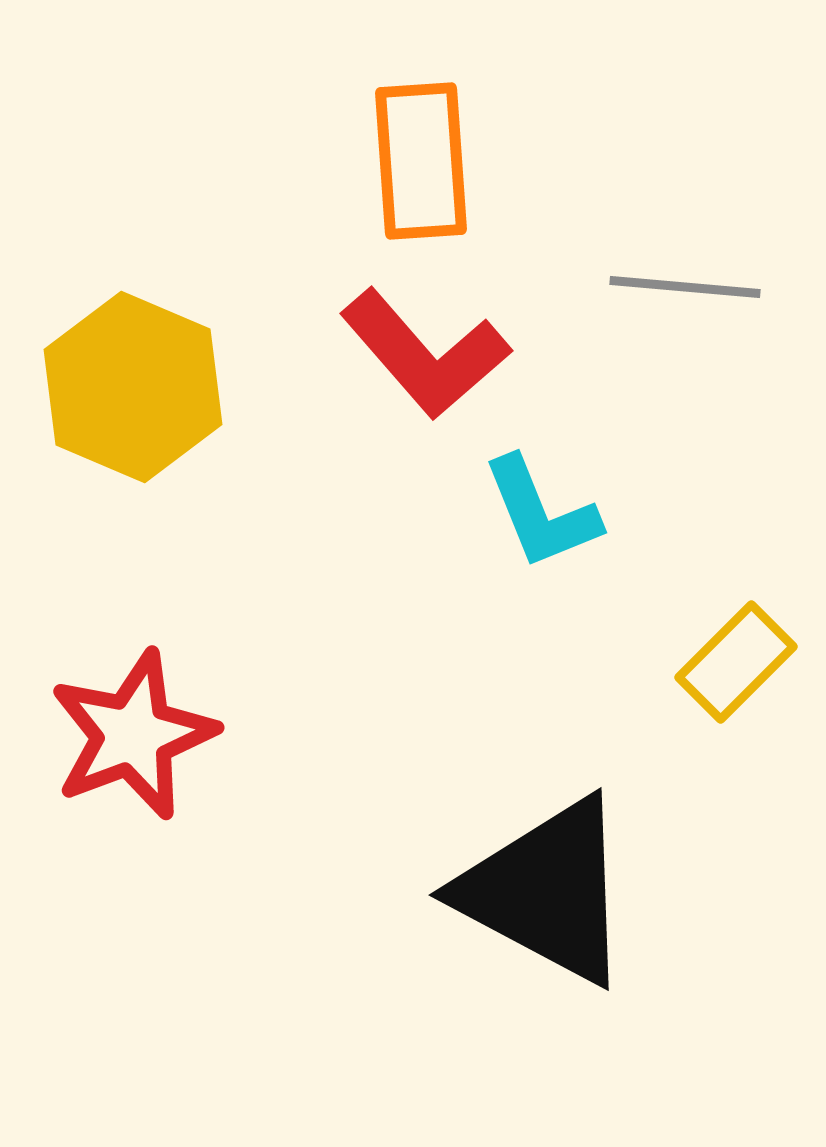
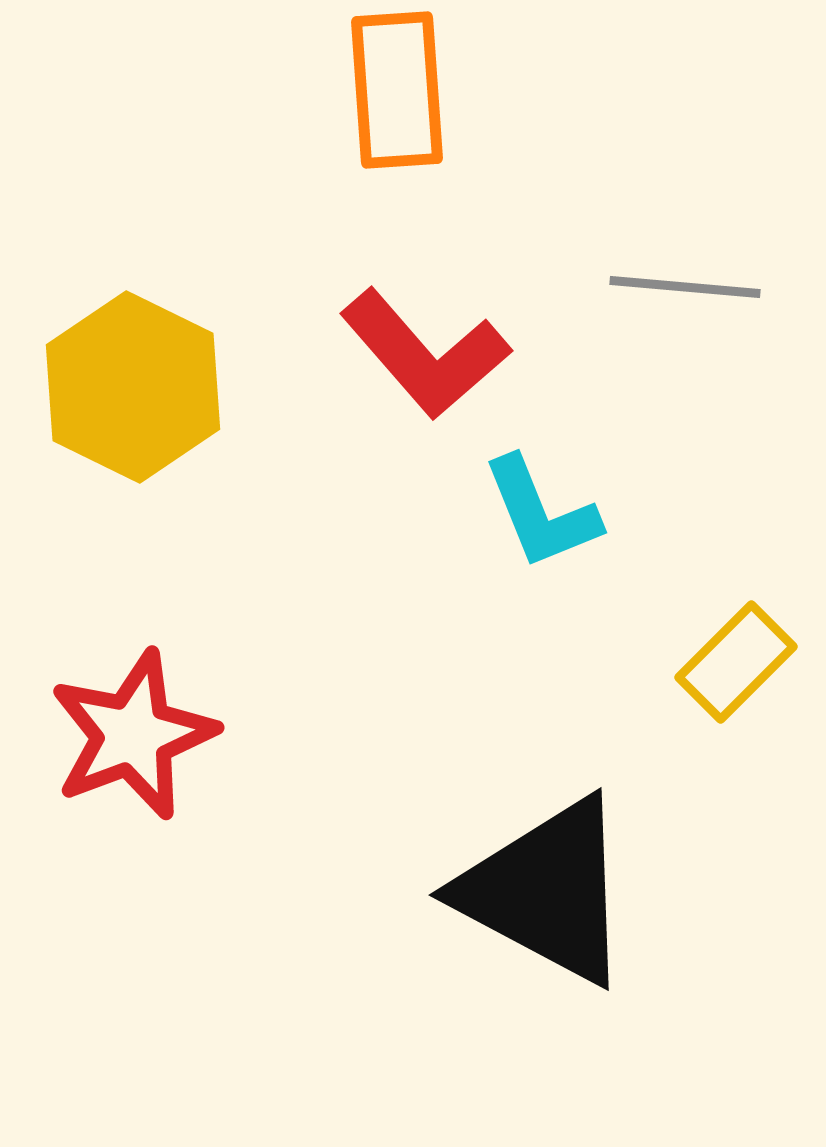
orange rectangle: moved 24 px left, 71 px up
yellow hexagon: rotated 3 degrees clockwise
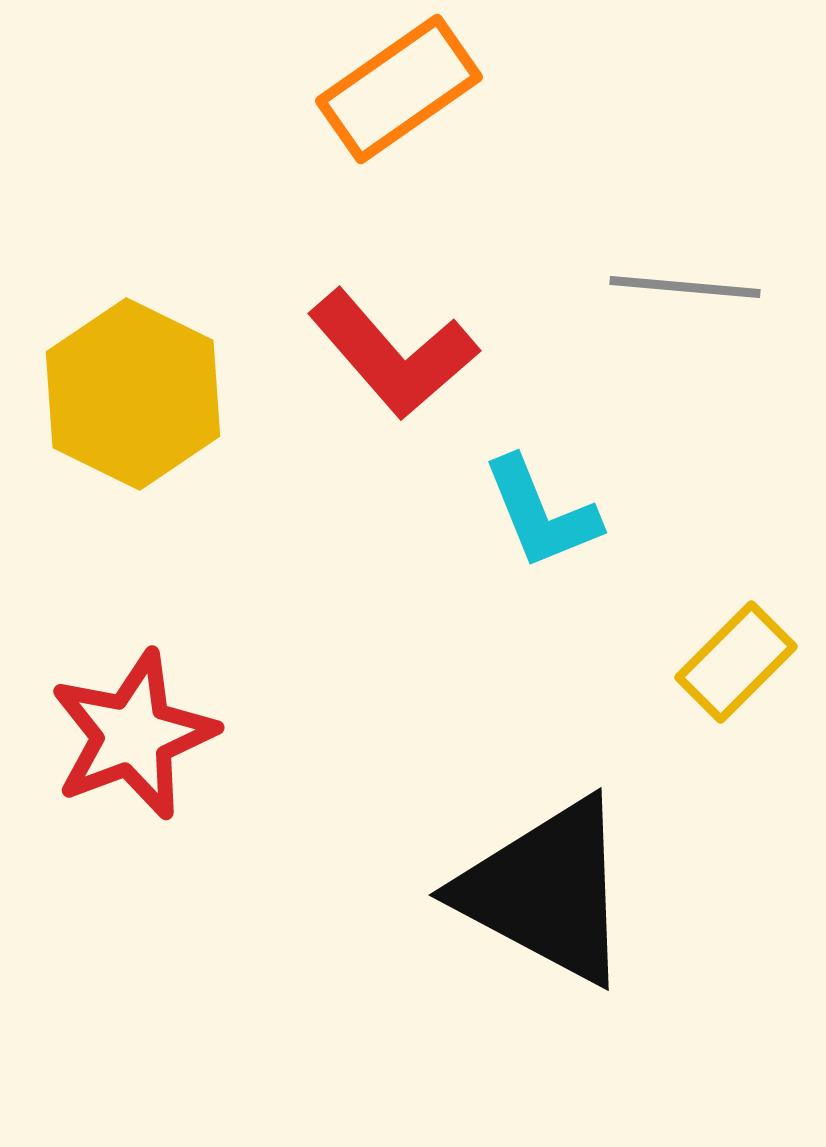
orange rectangle: moved 2 px right, 1 px up; rotated 59 degrees clockwise
red L-shape: moved 32 px left
yellow hexagon: moved 7 px down
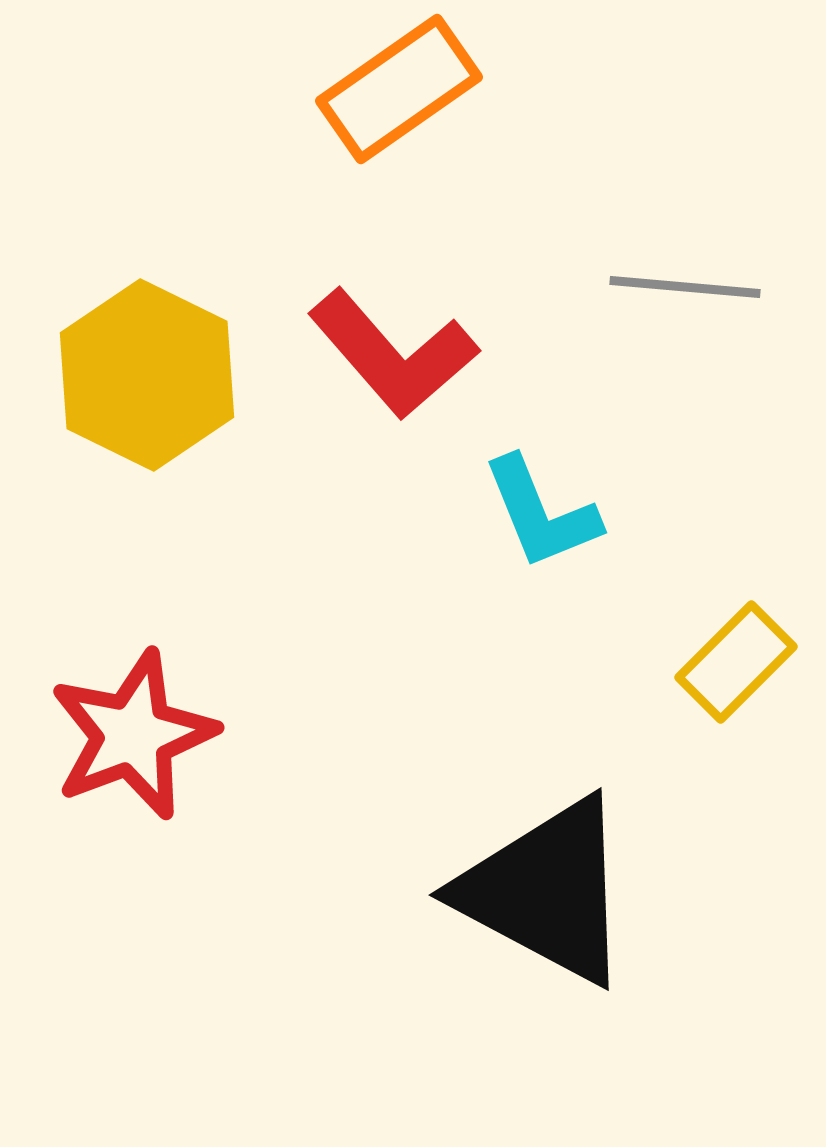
yellow hexagon: moved 14 px right, 19 px up
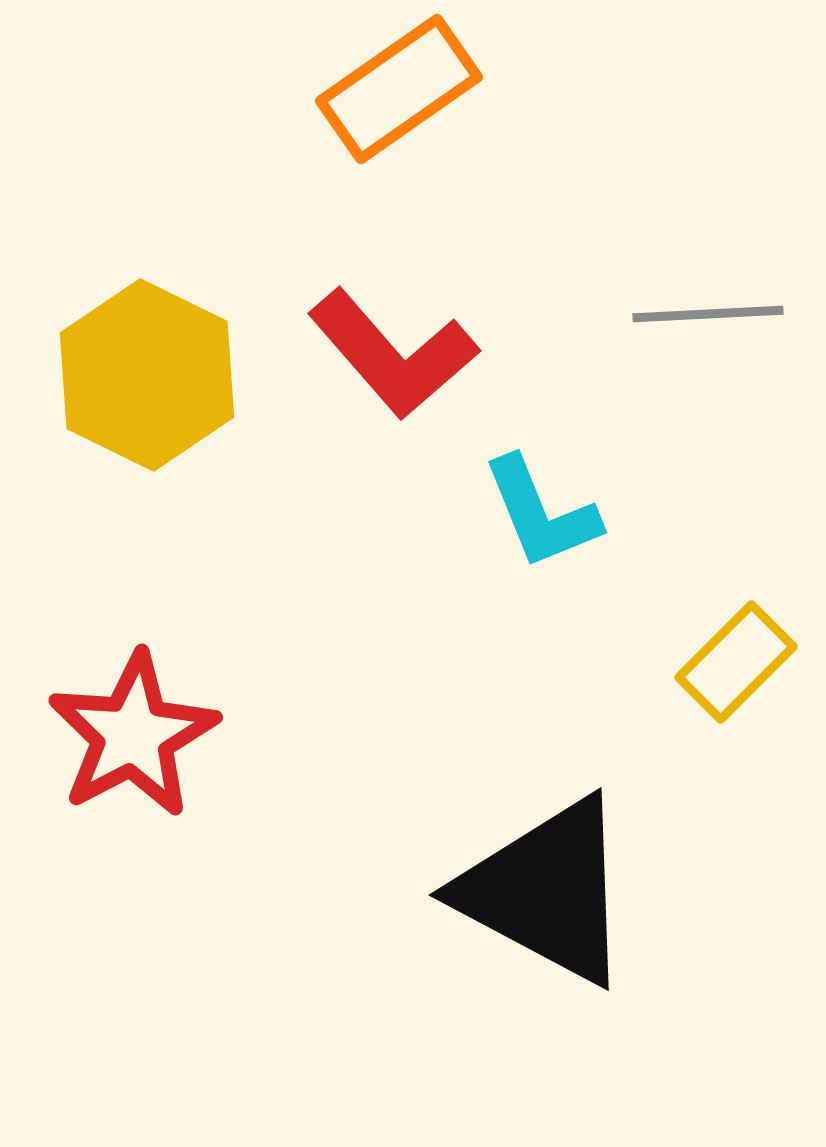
gray line: moved 23 px right, 27 px down; rotated 8 degrees counterclockwise
red star: rotated 7 degrees counterclockwise
